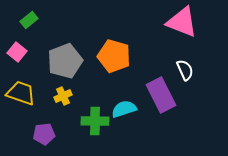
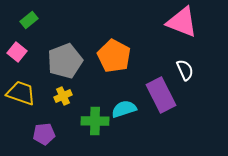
orange pentagon: rotated 12 degrees clockwise
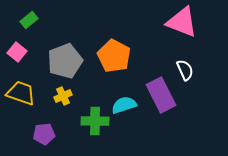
cyan semicircle: moved 4 px up
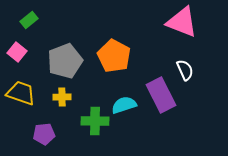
yellow cross: moved 1 px left, 1 px down; rotated 24 degrees clockwise
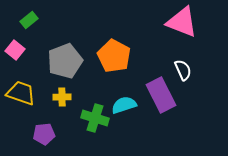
pink square: moved 2 px left, 2 px up
white semicircle: moved 2 px left
green cross: moved 3 px up; rotated 16 degrees clockwise
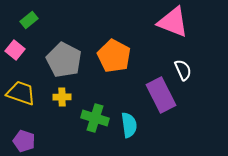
pink triangle: moved 9 px left
gray pentagon: moved 1 px left, 1 px up; rotated 24 degrees counterclockwise
cyan semicircle: moved 5 px right, 20 px down; rotated 100 degrees clockwise
purple pentagon: moved 20 px left, 7 px down; rotated 25 degrees clockwise
